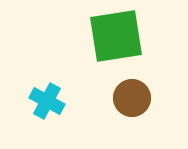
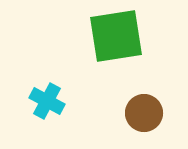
brown circle: moved 12 px right, 15 px down
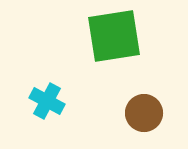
green square: moved 2 px left
